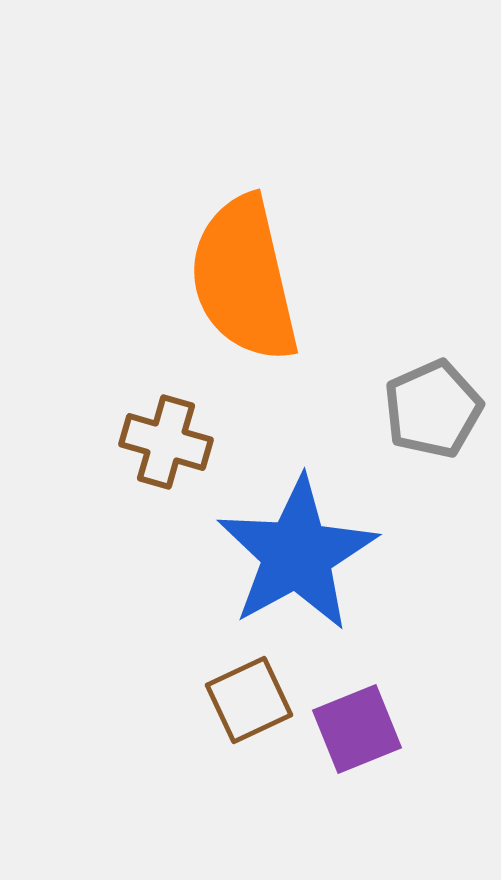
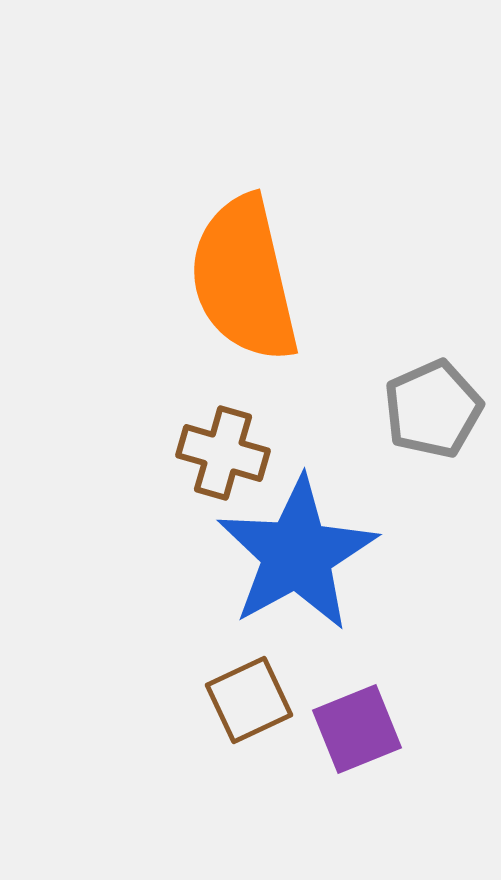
brown cross: moved 57 px right, 11 px down
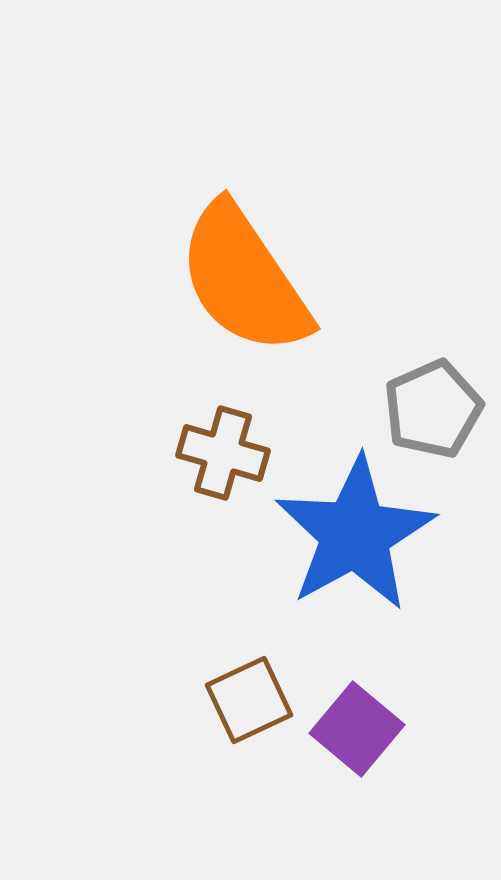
orange semicircle: rotated 21 degrees counterclockwise
blue star: moved 58 px right, 20 px up
purple square: rotated 28 degrees counterclockwise
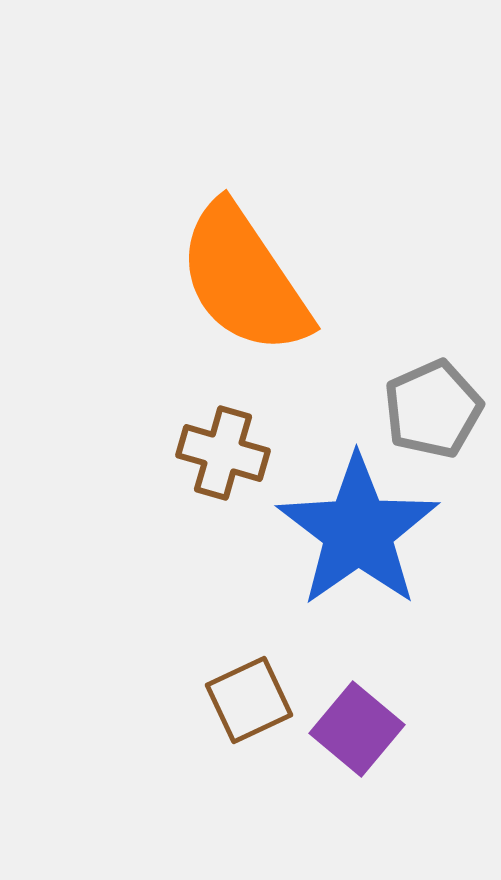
blue star: moved 3 px right, 3 px up; rotated 6 degrees counterclockwise
